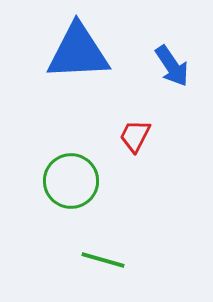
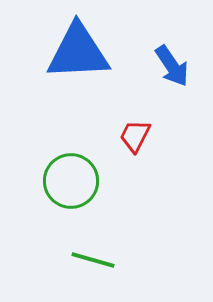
green line: moved 10 px left
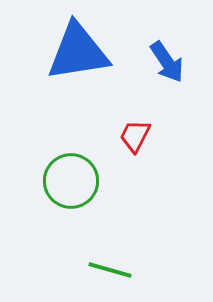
blue triangle: rotated 6 degrees counterclockwise
blue arrow: moved 5 px left, 4 px up
green line: moved 17 px right, 10 px down
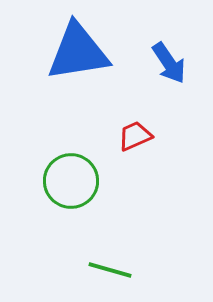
blue arrow: moved 2 px right, 1 px down
red trapezoid: rotated 39 degrees clockwise
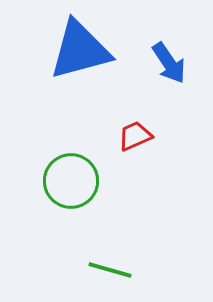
blue triangle: moved 2 px right, 2 px up; rotated 6 degrees counterclockwise
